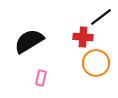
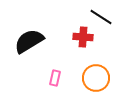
black line: rotated 70 degrees clockwise
orange circle: moved 15 px down
pink rectangle: moved 14 px right
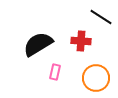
red cross: moved 2 px left, 4 px down
black semicircle: moved 9 px right, 3 px down
pink rectangle: moved 6 px up
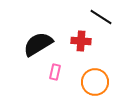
orange circle: moved 1 px left, 4 px down
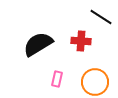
pink rectangle: moved 2 px right, 7 px down
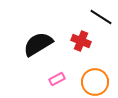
red cross: rotated 18 degrees clockwise
pink rectangle: rotated 49 degrees clockwise
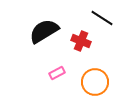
black line: moved 1 px right, 1 px down
black semicircle: moved 6 px right, 13 px up
pink rectangle: moved 6 px up
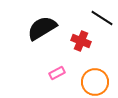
black semicircle: moved 2 px left, 3 px up
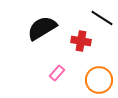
red cross: rotated 12 degrees counterclockwise
pink rectangle: rotated 21 degrees counterclockwise
orange circle: moved 4 px right, 2 px up
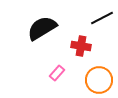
black line: rotated 60 degrees counterclockwise
red cross: moved 5 px down
